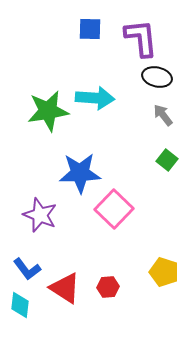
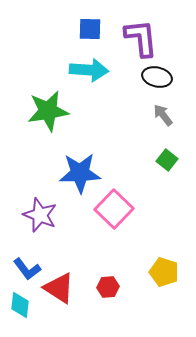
cyan arrow: moved 6 px left, 28 px up
red triangle: moved 6 px left
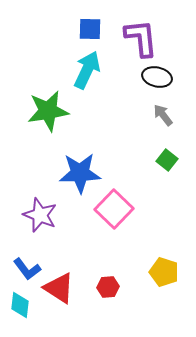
cyan arrow: moved 2 px left; rotated 69 degrees counterclockwise
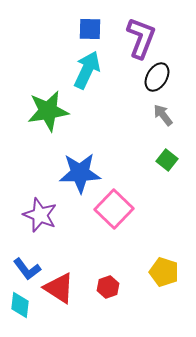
purple L-shape: rotated 27 degrees clockwise
black ellipse: rotated 72 degrees counterclockwise
red hexagon: rotated 15 degrees counterclockwise
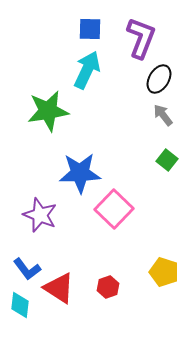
black ellipse: moved 2 px right, 2 px down
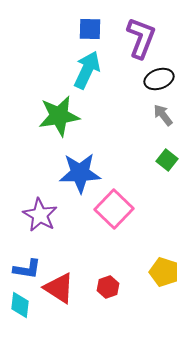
black ellipse: rotated 40 degrees clockwise
green star: moved 11 px right, 5 px down
purple star: rotated 8 degrees clockwise
blue L-shape: rotated 44 degrees counterclockwise
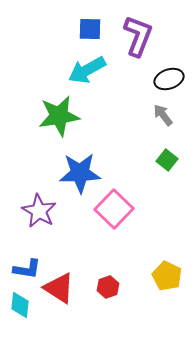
purple L-shape: moved 3 px left, 2 px up
cyan arrow: rotated 144 degrees counterclockwise
black ellipse: moved 10 px right
purple star: moved 1 px left, 4 px up
yellow pentagon: moved 3 px right, 4 px down; rotated 8 degrees clockwise
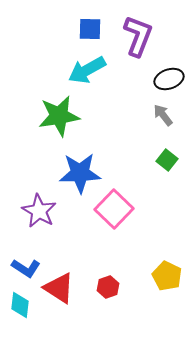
blue L-shape: moved 1 px left, 1 px up; rotated 24 degrees clockwise
